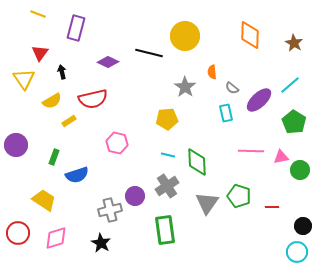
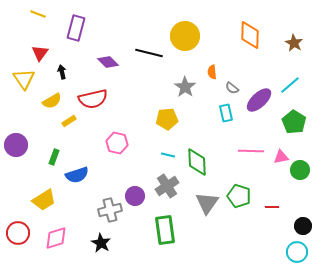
purple diamond at (108, 62): rotated 20 degrees clockwise
yellow trapezoid at (44, 200): rotated 115 degrees clockwise
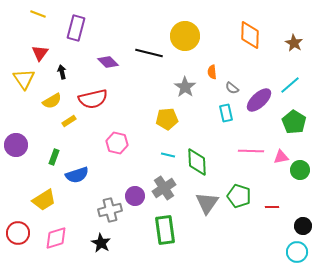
gray cross at (167, 186): moved 3 px left, 2 px down
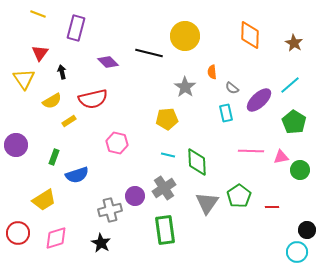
green pentagon at (239, 196): rotated 20 degrees clockwise
black circle at (303, 226): moved 4 px right, 4 px down
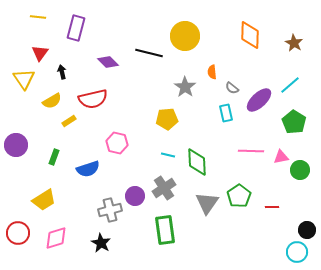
yellow line at (38, 14): moved 3 px down; rotated 14 degrees counterclockwise
blue semicircle at (77, 175): moved 11 px right, 6 px up
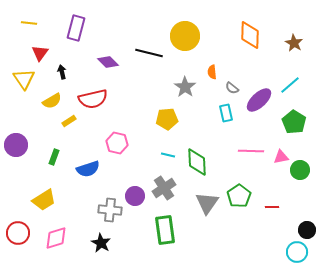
yellow line at (38, 17): moved 9 px left, 6 px down
gray cross at (110, 210): rotated 20 degrees clockwise
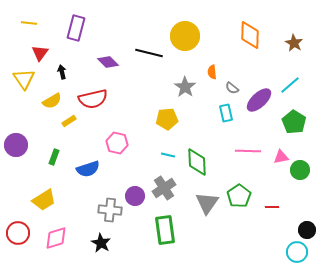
pink line at (251, 151): moved 3 px left
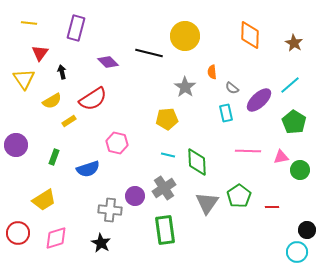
red semicircle at (93, 99): rotated 20 degrees counterclockwise
